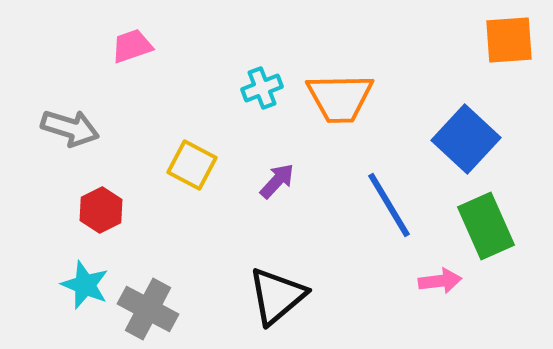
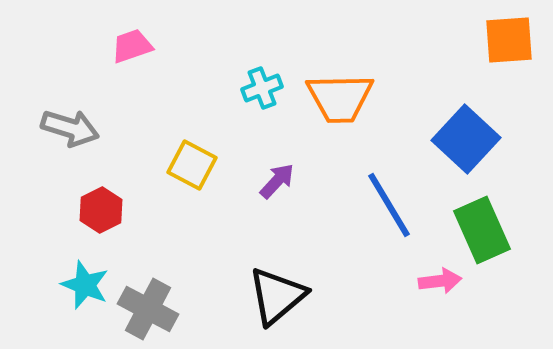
green rectangle: moved 4 px left, 4 px down
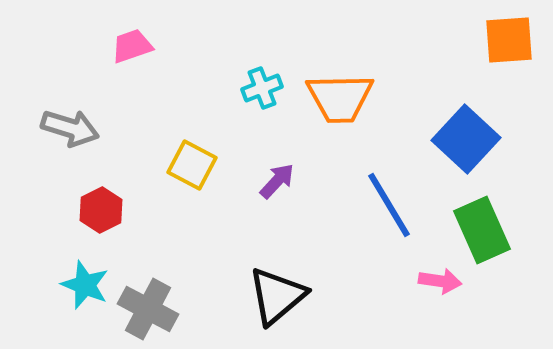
pink arrow: rotated 15 degrees clockwise
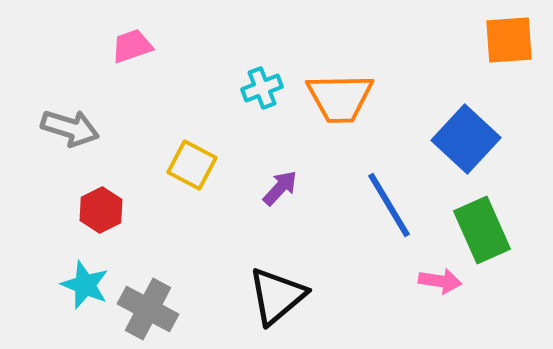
purple arrow: moved 3 px right, 7 px down
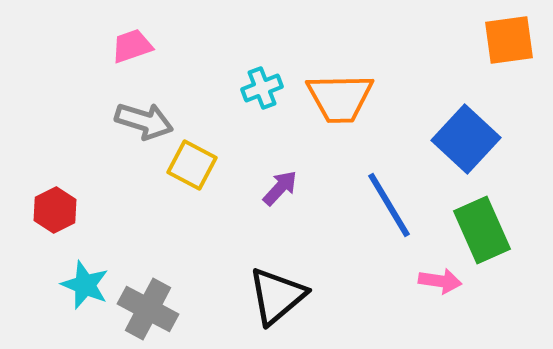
orange square: rotated 4 degrees counterclockwise
gray arrow: moved 74 px right, 7 px up
red hexagon: moved 46 px left
